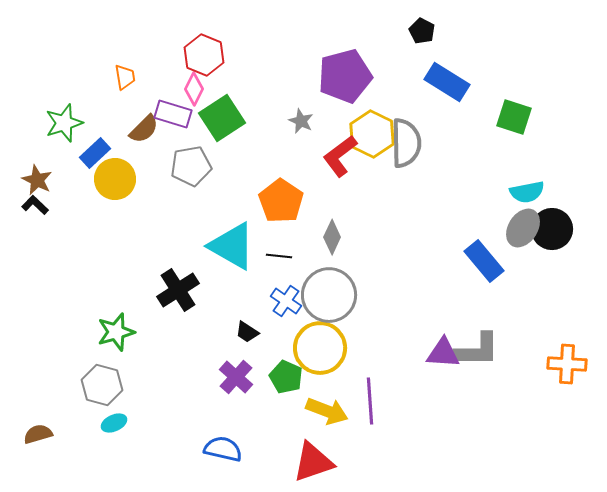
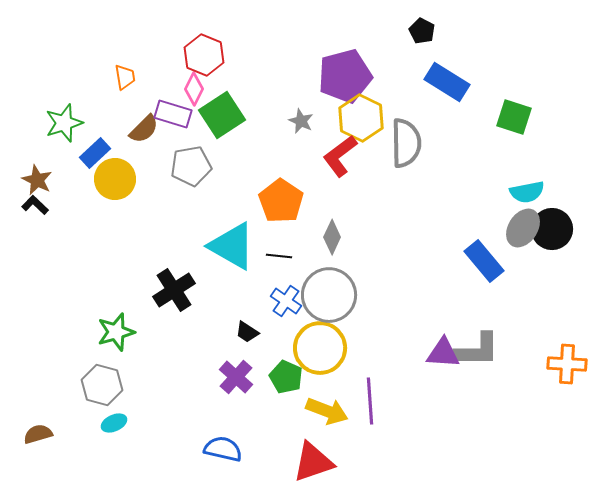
green square at (222, 118): moved 3 px up
yellow hexagon at (372, 134): moved 11 px left, 16 px up
black cross at (178, 290): moved 4 px left
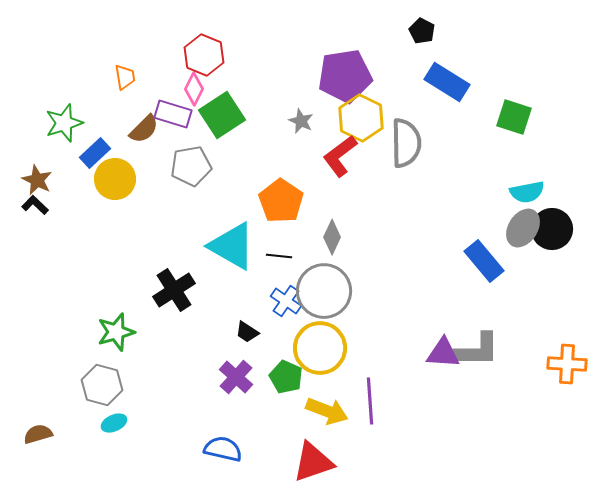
purple pentagon at (345, 76): rotated 6 degrees clockwise
gray circle at (329, 295): moved 5 px left, 4 px up
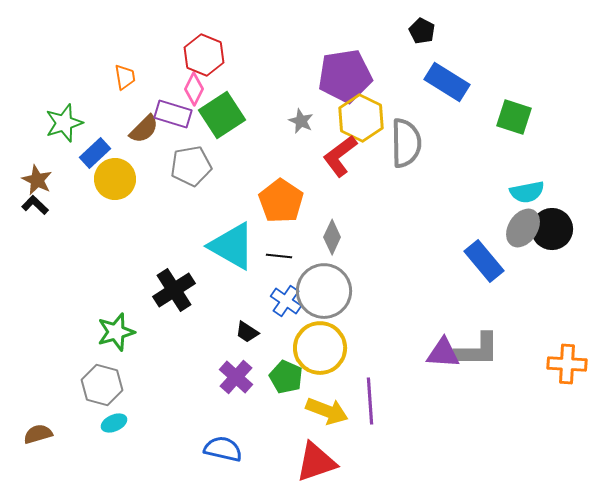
red triangle at (313, 462): moved 3 px right
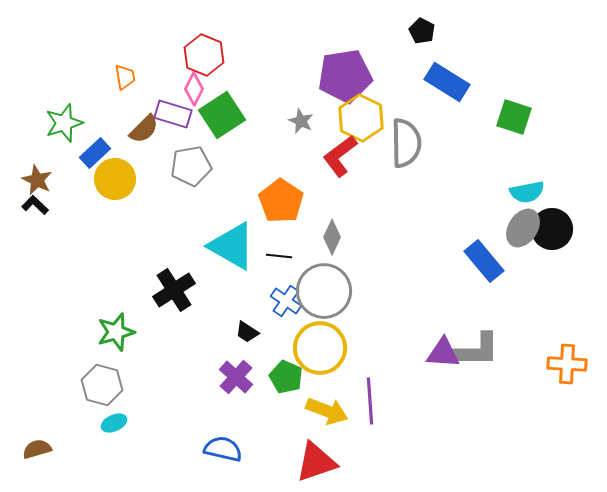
brown semicircle at (38, 434): moved 1 px left, 15 px down
